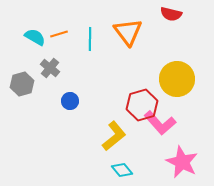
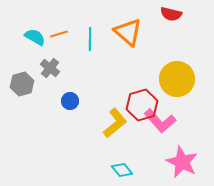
orange triangle: rotated 12 degrees counterclockwise
pink L-shape: moved 2 px up
yellow L-shape: moved 1 px right, 13 px up
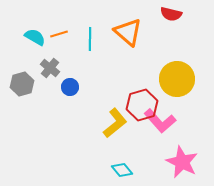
blue circle: moved 14 px up
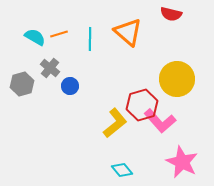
blue circle: moved 1 px up
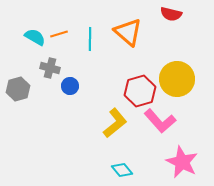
gray cross: rotated 24 degrees counterclockwise
gray hexagon: moved 4 px left, 5 px down
red hexagon: moved 2 px left, 14 px up
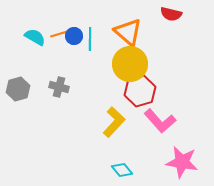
gray cross: moved 9 px right, 19 px down
yellow circle: moved 47 px left, 15 px up
blue circle: moved 4 px right, 50 px up
yellow L-shape: moved 1 px left, 1 px up; rotated 8 degrees counterclockwise
pink star: rotated 16 degrees counterclockwise
